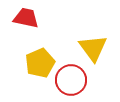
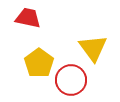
red trapezoid: moved 2 px right
yellow pentagon: moved 1 px left; rotated 12 degrees counterclockwise
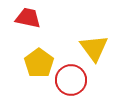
yellow triangle: moved 1 px right
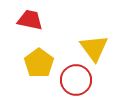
red trapezoid: moved 2 px right, 2 px down
red circle: moved 5 px right
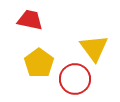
red circle: moved 1 px left, 1 px up
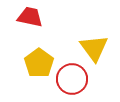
red trapezoid: moved 3 px up
red circle: moved 3 px left
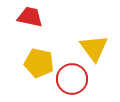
yellow pentagon: rotated 24 degrees counterclockwise
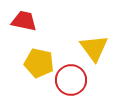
red trapezoid: moved 6 px left, 4 px down
red circle: moved 1 px left, 1 px down
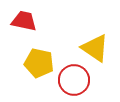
yellow triangle: moved 1 px right; rotated 20 degrees counterclockwise
red circle: moved 3 px right
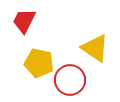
red trapezoid: rotated 76 degrees counterclockwise
red circle: moved 4 px left
